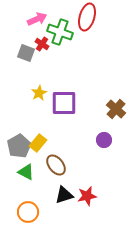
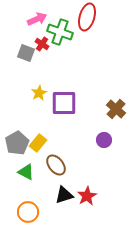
gray pentagon: moved 2 px left, 3 px up
red star: rotated 18 degrees counterclockwise
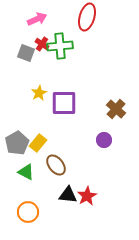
green cross: moved 14 px down; rotated 25 degrees counterclockwise
black triangle: moved 4 px right; rotated 24 degrees clockwise
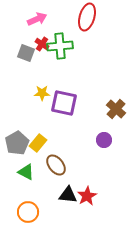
yellow star: moved 3 px right; rotated 28 degrees clockwise
purple square: rotated 12 degrees clockwise
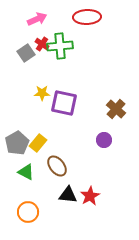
red ellipse: rotated 72 degrees clockwise
gray square: rotated 36 degrees clockwise
brown ellipse: moved 1 px right, 1 px down
red star: moved 3 px right
